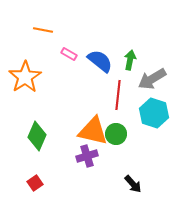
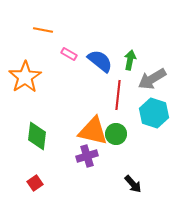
green diamond: rotated 16 degrees counterclockwise
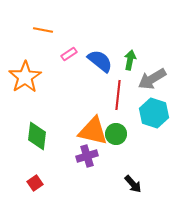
pink rectangle: rotated 63 degrees counterclockwise
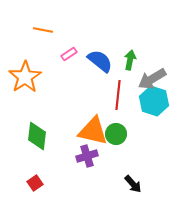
cyan hexagon: moved 12 px up
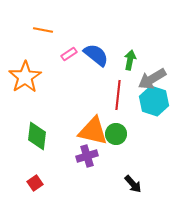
blue semicircle: moved 4 px left, 6 px up
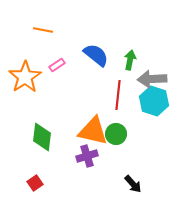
pink rectangle: moved 12 px left, 11 px down
gray arrow: rotated 28 degrees clockwise
green diamond: moved 5 px right, 1 px down
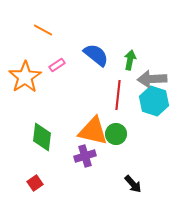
orange line: rotated 18 degrees clockwise
purple cross: moved 2 px left
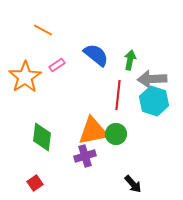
orange triangle: rotated 24 degrees counterclockwise
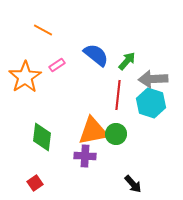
green arrow: moved 3 px left, 1 px down; rotated 30 degrees clockwise
gray arrow: moved 1 px right
cyan hexagon: moved 3 px left, 2 px down
purple cross: rotated 20 degrees clockwise
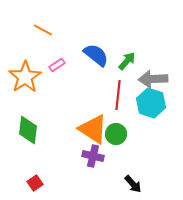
orange triangle: moved 2 px up; rotated 44 degrees clockwise
green diamond: moved 14 px left, 7 px up
purple cross: moved 8 px right; rotated 10 degrees clockwise
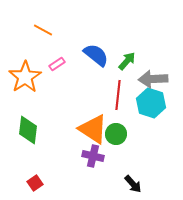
pink rectangle: moved 1 px up
